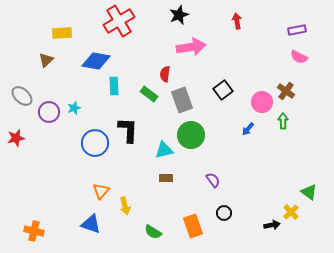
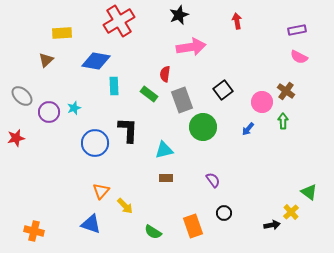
green circle: moved 12 px right, 8 px up
yellow arrow: rotated 30 degrees counterclockwise
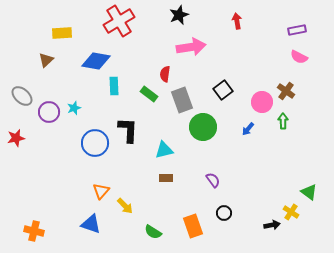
yellow cross: rotated 14 degrees counterclockwise
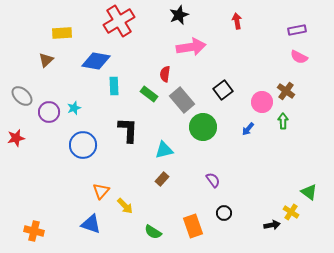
gray rectangle: rotated 20 degrees counterclockwise
blue circle: moved 12 px left, 2 px down
brown rectangle: moved 4 px left, 1 px down; rotated 48 degrees counterclockwise
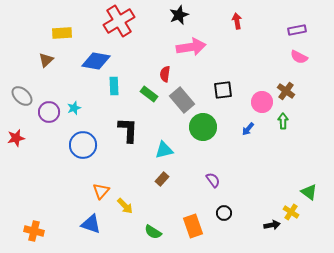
black square: rotated 30 degrees clockwise
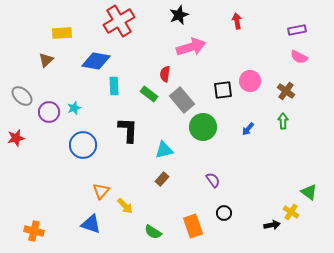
pink arrow: rotated 8 degrees counterclockwise
pink circle: moved 12 px left, 21 px up
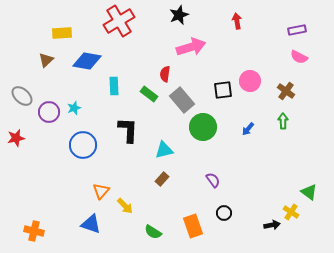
blue diamond: moved 9 px left
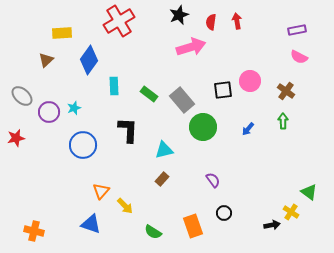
blue diamond: moved 2 px right, 1 px up; rotated 64 degrees counterclockwise
red semicircle: moved 46 px right, 52 px up
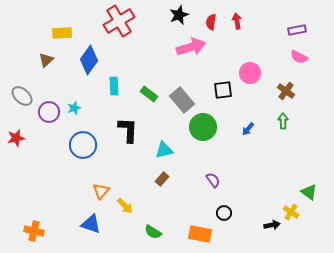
pink circle: moved 8 px up
orange rectangle: moved 7 px right, 8 px down; rotated 60 degrees counterclockwise
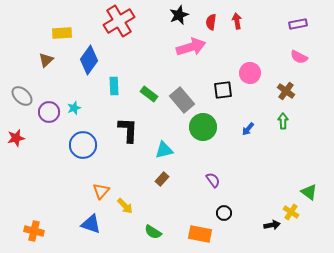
purple rectangle: moved 1 px right, 6 px up
